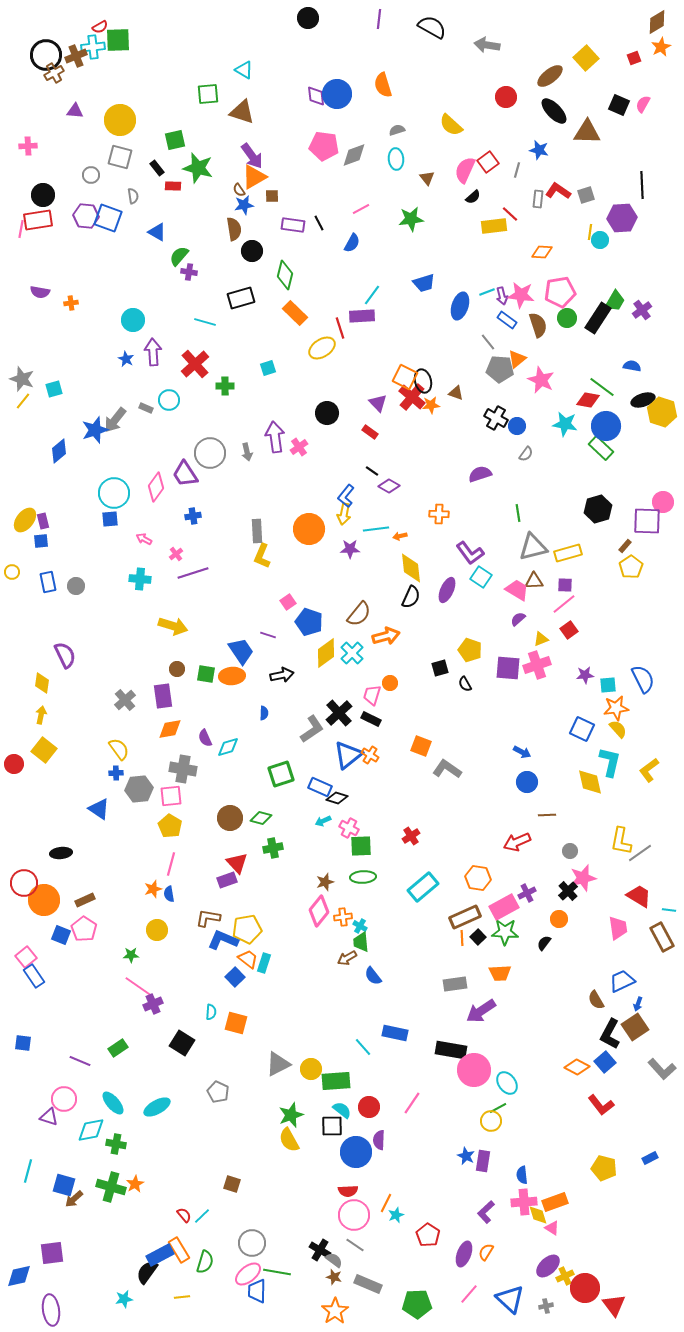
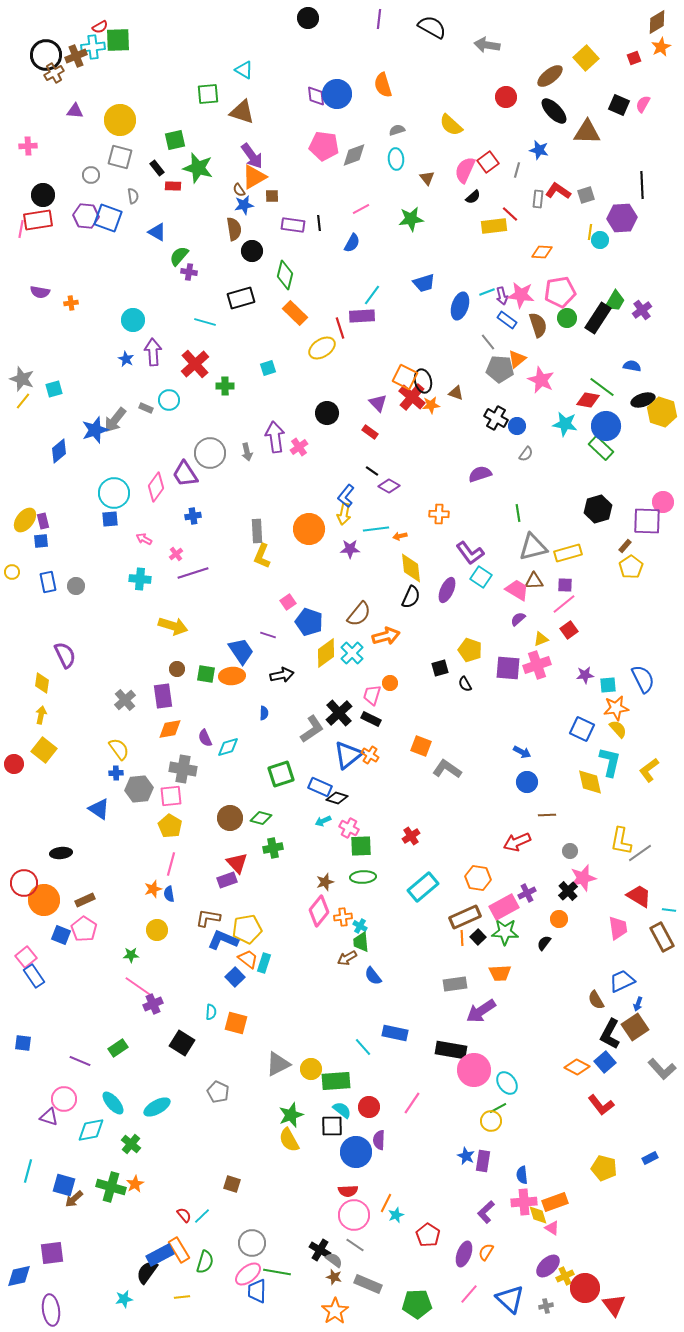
black line at (319, 223): rotated 21 degrees clockwise
green cross at (116, 1144): moved 15 px right; rotated 30 degrees clockwise
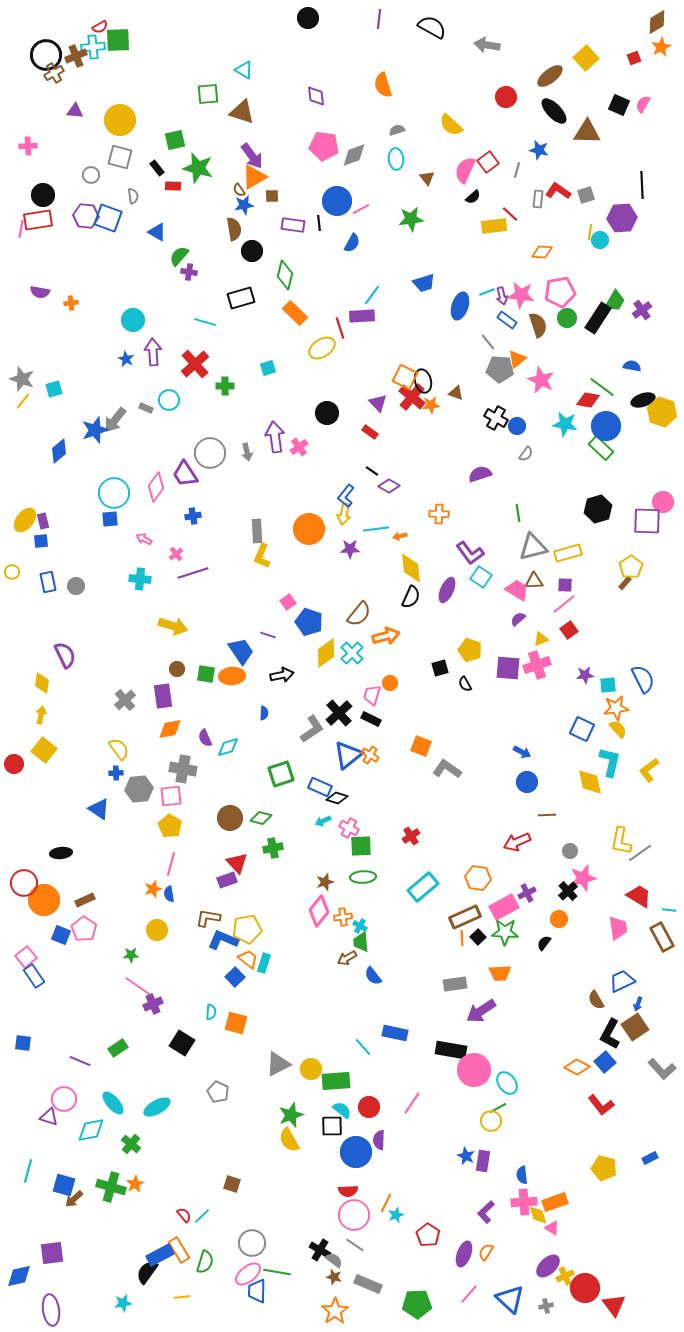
blue circle at (337, 94): moved 107 px down
brown rectangle at (625, 546): moved 37 px down
cyan star at (124, 1299): moved 1 px left, 4 px down
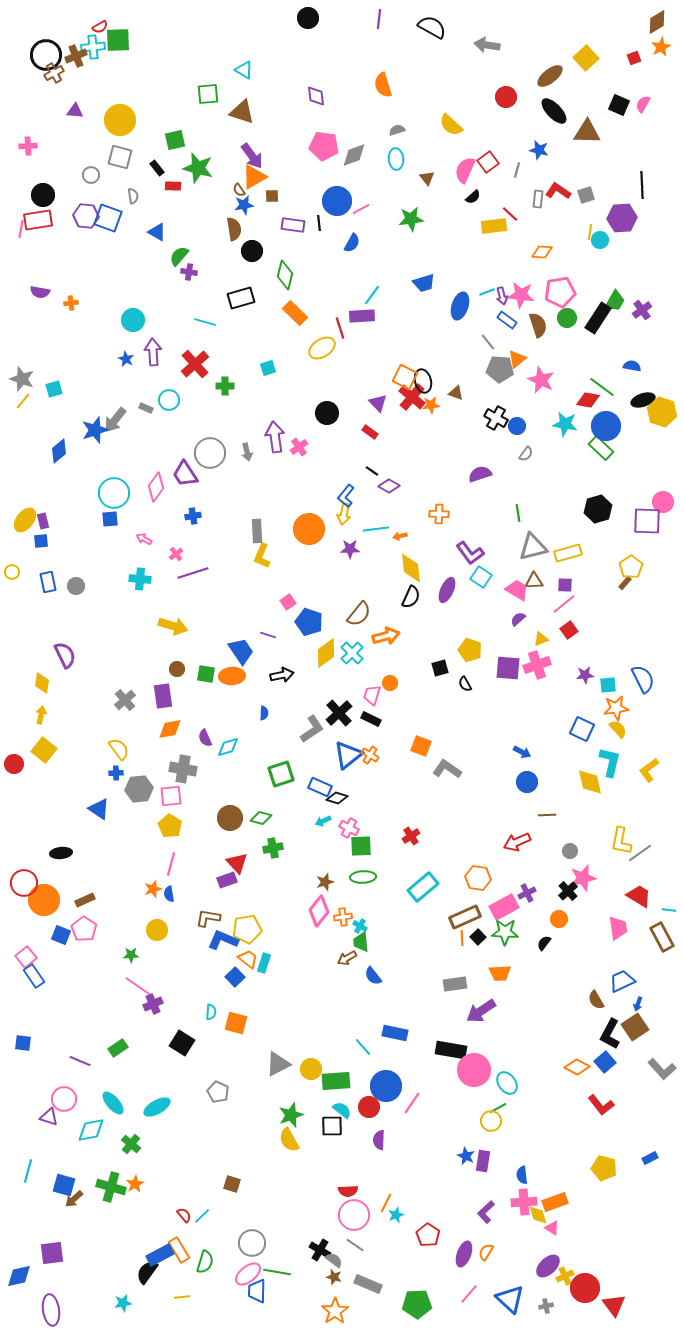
blue circle at (356, 1152): moved 30 px right, 66 px up
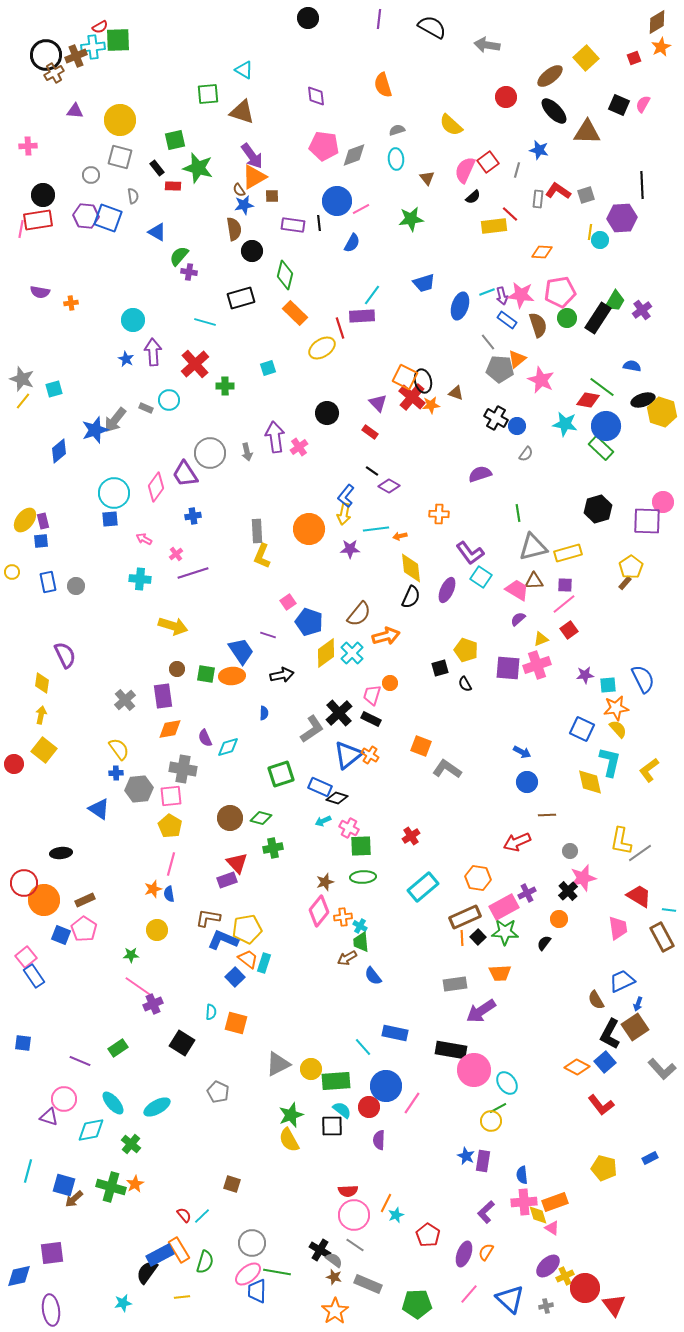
yellow pentagon at (470, 650): moved 4 px left
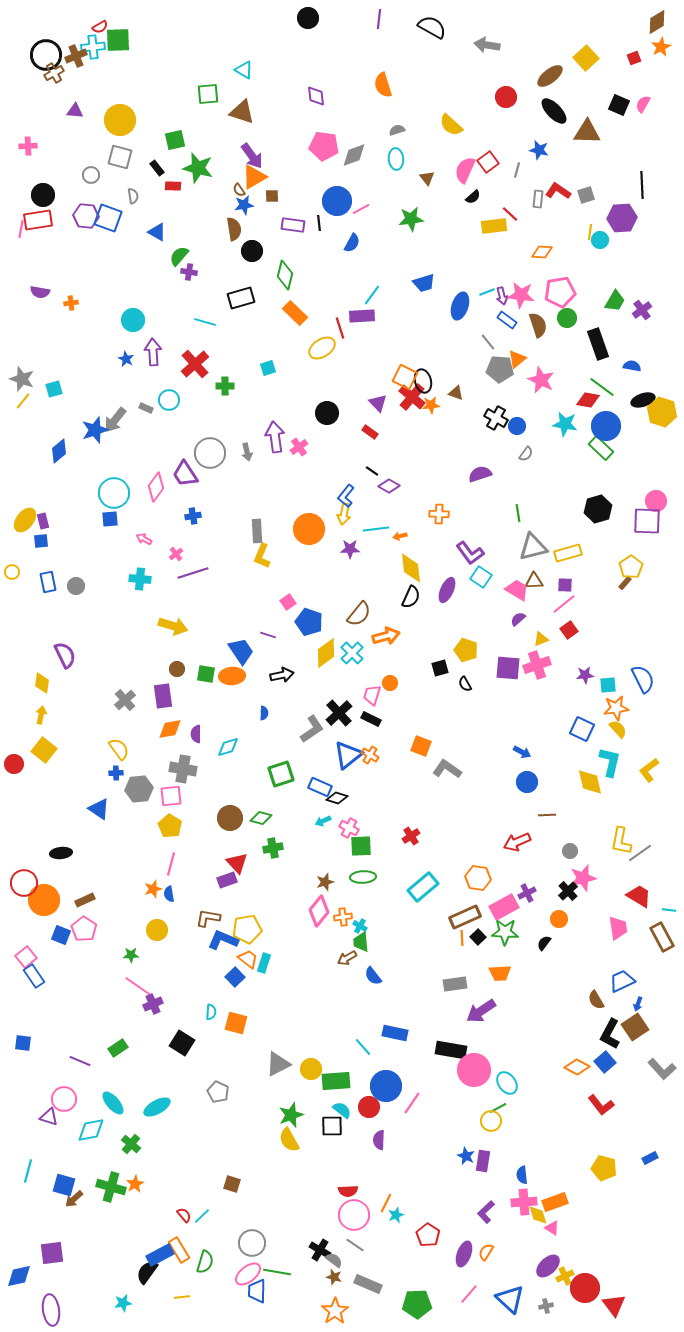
black rectangle at (598, 318): moved 26 px down; rotated 52 degrees counterclockwise
pink circle at (663, 502): moved 7 px left, 1 px up
purple semicircle at (205, 738): moved 9 px left, 4 px up; rotated 24 degrees clockwise
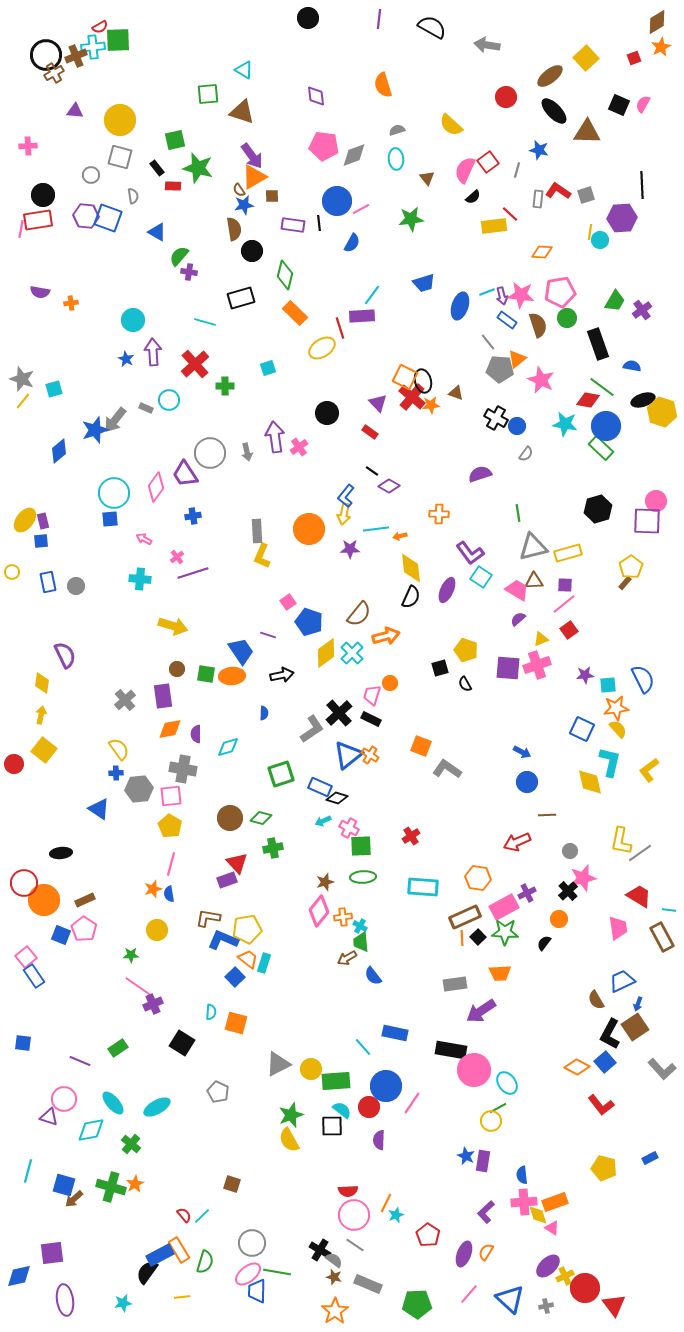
pink cross at (176, 554): moved 1 px right, 3 px down
cyan rectangle at (423, 887): rotated 44 degrees clockwise
purple ellipse at (51, 1310): moved 14 px right, 10 px up
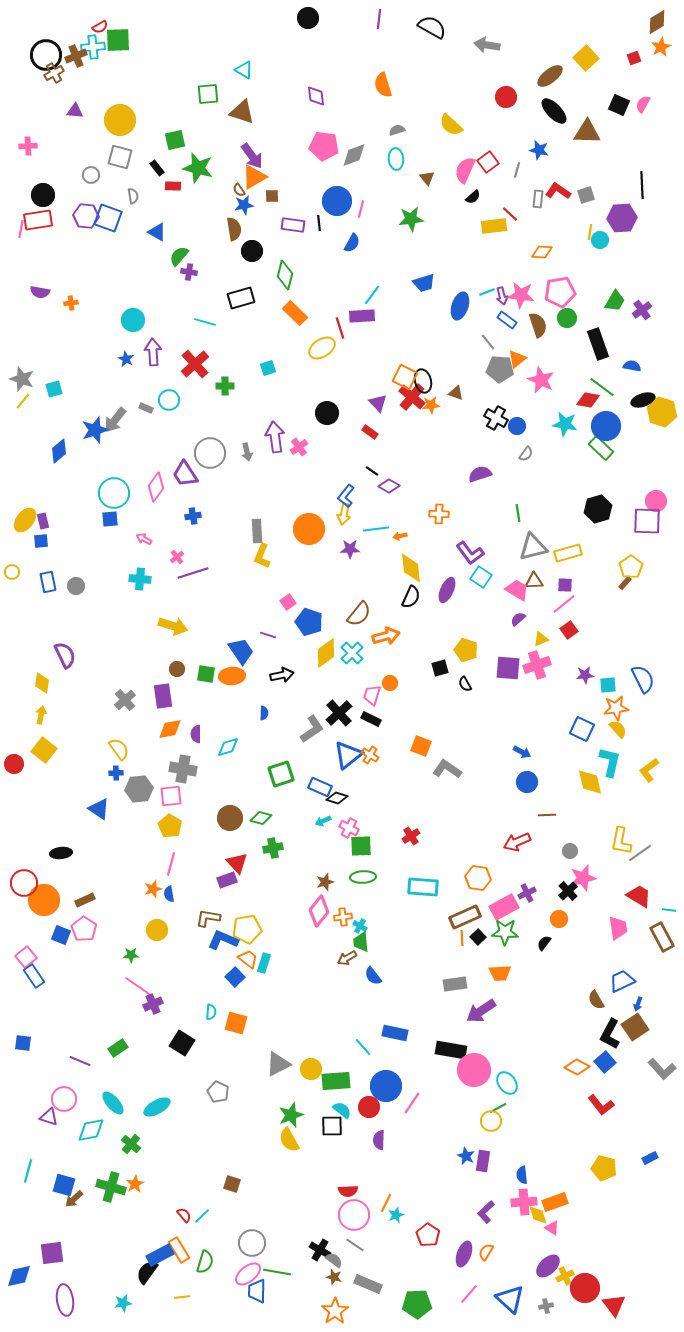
pink line at (361, 209): rotated 48 degrees counterclockwise
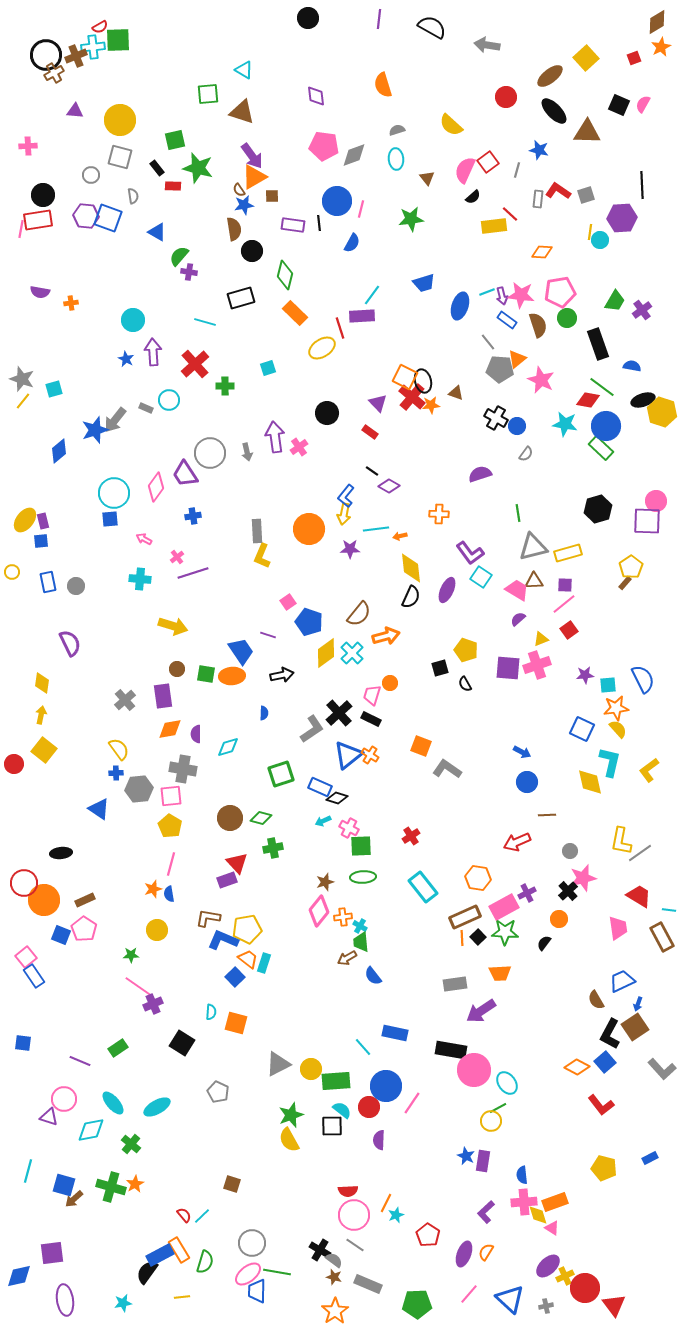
purple semicircle at (65, 655): moved 5 px right, 12 px up
cyan rectangle at (423, 887): rotated 48 degrees clockwise
